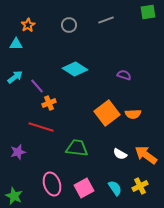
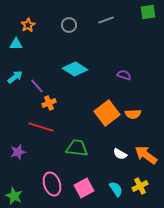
cyan semicircle: moved 1 px right, 1 px down
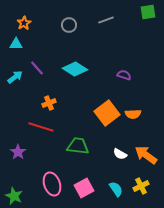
orange star: moved 4 px left, 2 px up
purple line: moved 18 px up
green trapezoid: moved 1 px right, 2 px up
purple star: rotated 21 degrees counterclockwise
yellow cross: moved 1 px right
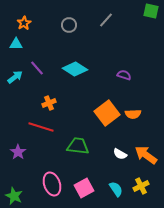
green square: moved 3 px right, 1 px up; rotated 21 degrees clockwise
gray line: rotated 28 degrees counterclockwise
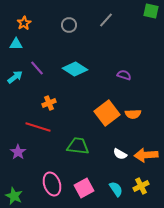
red line: moved 3 px left
orange arrow: rotated 40 degrees counterclockwise
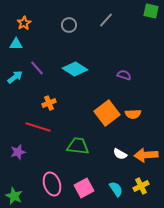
purple star: rotated 21 degrees clockwise
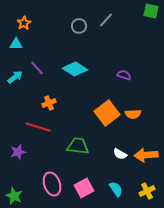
gray circle: moved 10 px right, 1 px down
yellow cross: moved 6 px right, 5 px down
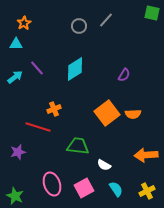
green square: moved 1 px right, 2 px down
cyan diamond: rotated 65 degrees counterclockwise
purple semicircle: rotated 104 degrees clockwise
orange cross: moved 5 px right, 6 px down
white semicircle: moved 16 px left, 11 px down
green star: moved 1 px right
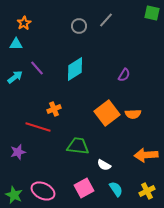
pink ellipse: moved 9 px left, 7 px down; rotated 45 degrees counterclockwise
green star: moved 1 px left, 1 px up
